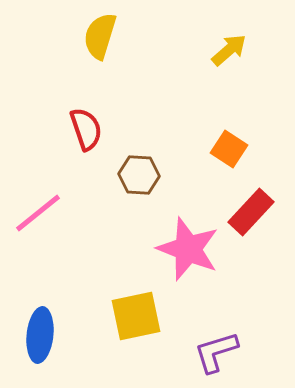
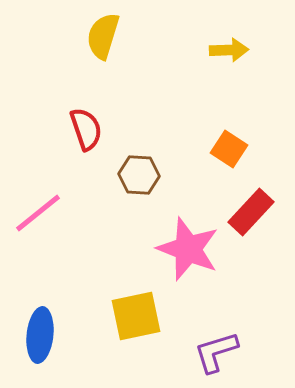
yellow semicircle: moved 3 px right
yellow arrow: rotated 39 degrees clockwise
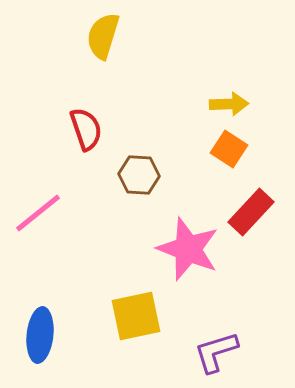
yellow arrow: moved 54 px down
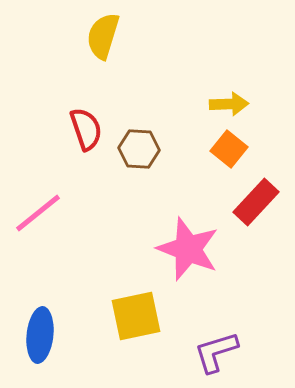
orange square: rotated 6 degrees clockwise
brown hexagon: moved 26 px up
red rectangle: moved 5 px right, 10 px up
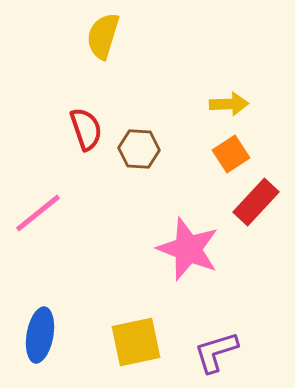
orange square: moved 2 px right, 5 px down; rotated 18 degrees clockwise
yellow square: moved 26 px down
blue ellipse: rotated 4 degrees clockwise
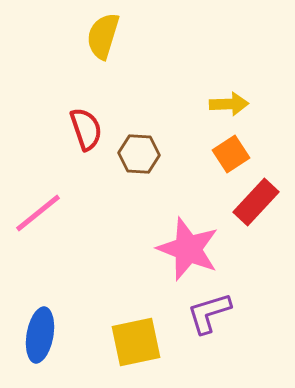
brown hexagon: moved 5 px down
purple L-shape: moved 7 px left, 39 px up
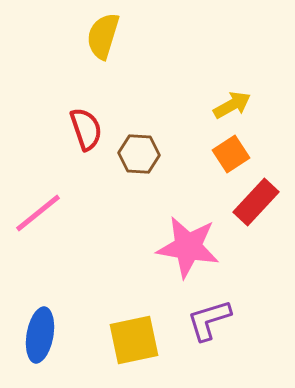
yellow arrow: moved 3 px right, 1 px down; rotated 27 degrees counterclockwise
pink star: moved 2 px up; rotated 12 degrees counterclockwise
purple L-shape: moved 7 px down
yellow square: moved 2 px left, 2 px up
